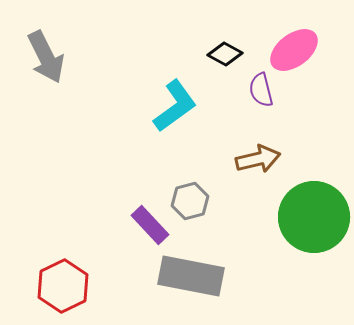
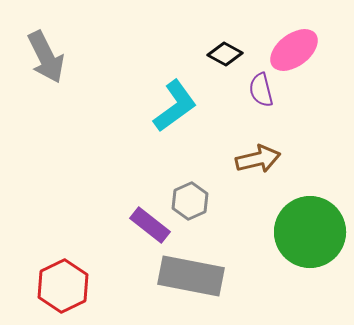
gray hexagon: rotated 9 degrees counterclockwise
green circle: moved 4 px left, 15 px down
purple rectangle: rotated 9 degrees counterclockwise
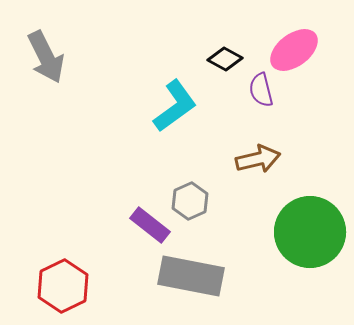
black diamond: moved 5 px down
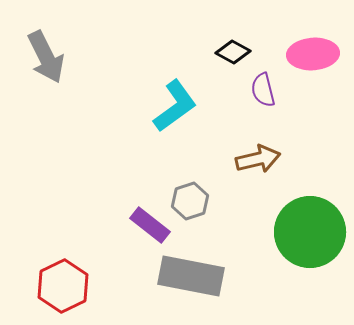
pink ellipse: moved 19 px right, 4 px down; rotated 33 degrees clockwise
black diamond: moved 8 px right, 7 px up
purple semicircle: moved 2 px right
gray hexagon: rotated 6 degrees clockwise
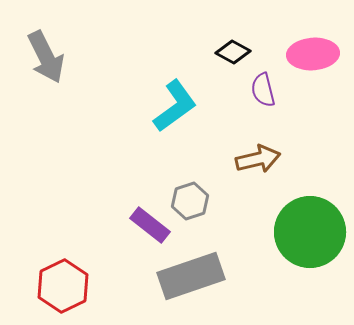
gray rectangle: rotated 30 degrees counterclockwise
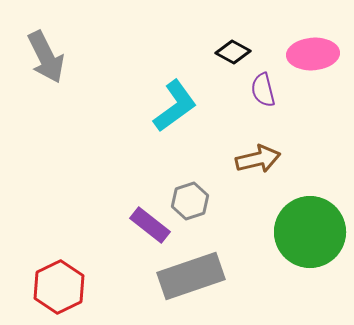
red hexagon: moved 4 px left, 1 px down
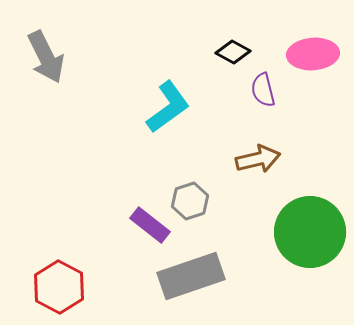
cyan L-shape: moved 7 px left, 1 px down
red hexagon: rotated 6 degrees counterclockwise
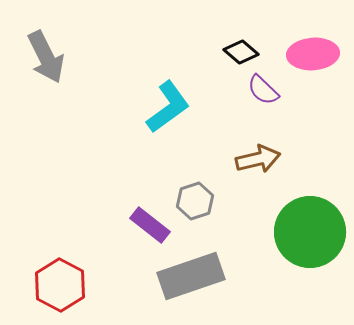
black diamond: moved 8 px right; rotated 12 degrees clockwise
purple semicircle: rotated 32 degrees counterclockwise
gray hexagon: moved 5 px right
red hexagon: moved 1 px right, 2 px up
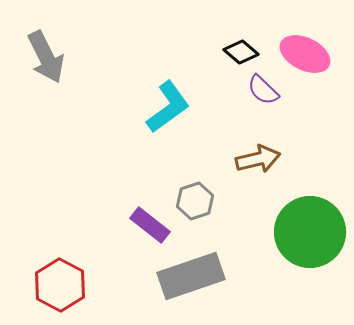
pink ellipse: moved 8 px left; rotated 30 degrees clockwise
